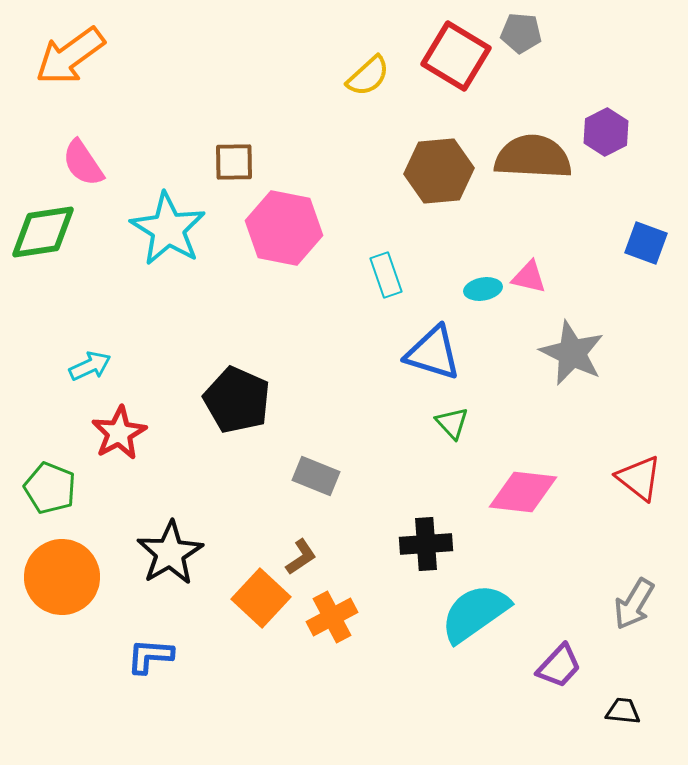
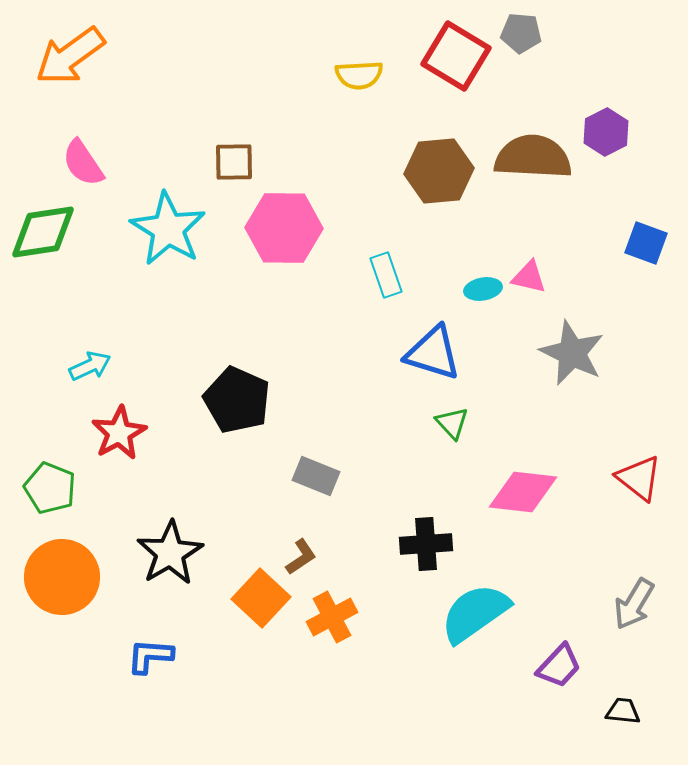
yellow semicircle: moved 9 px left, 1 px up; rotated 39 degrees clockwise
pink hexagon: rotated 10 degrees counterclockwise
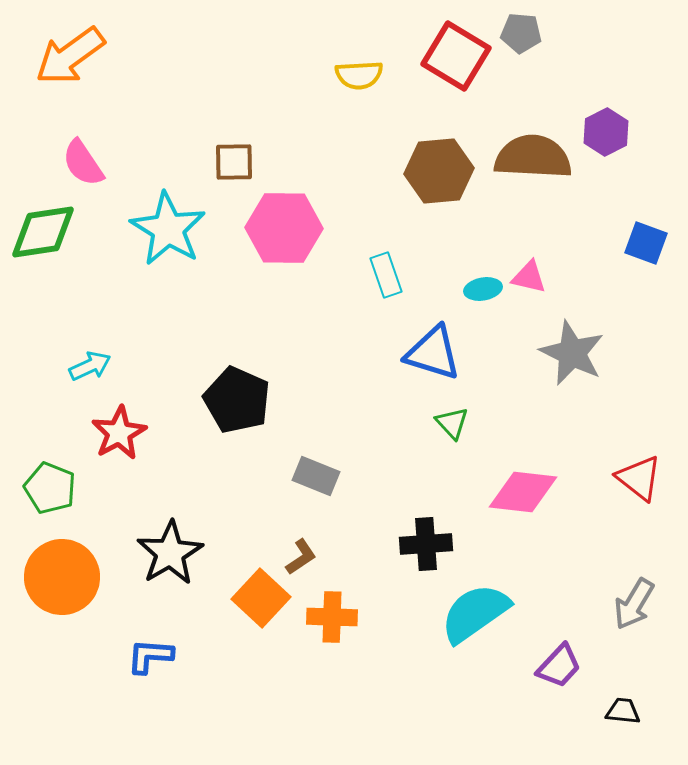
orange cross: rotated 30 degrees clockwise
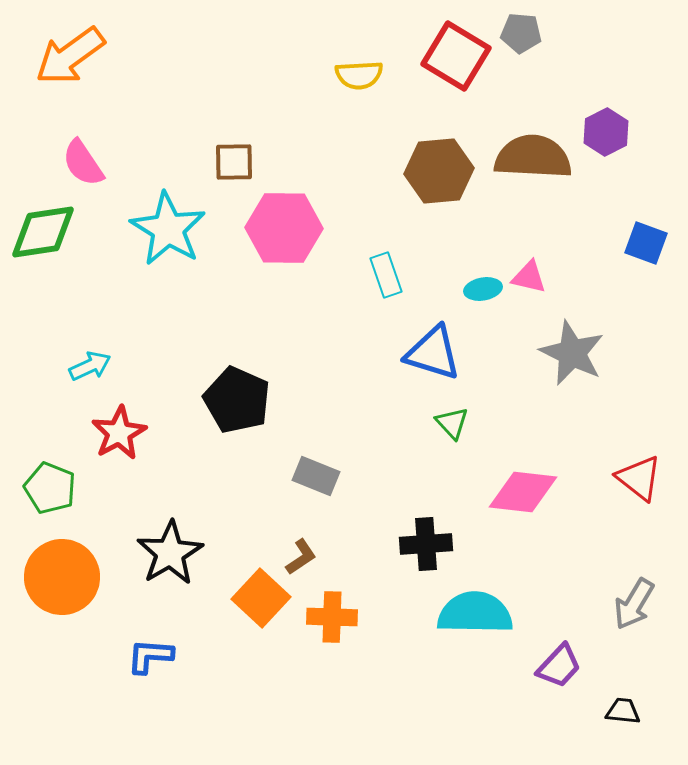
cyan semicircle: rotated 36 degrees clockwise
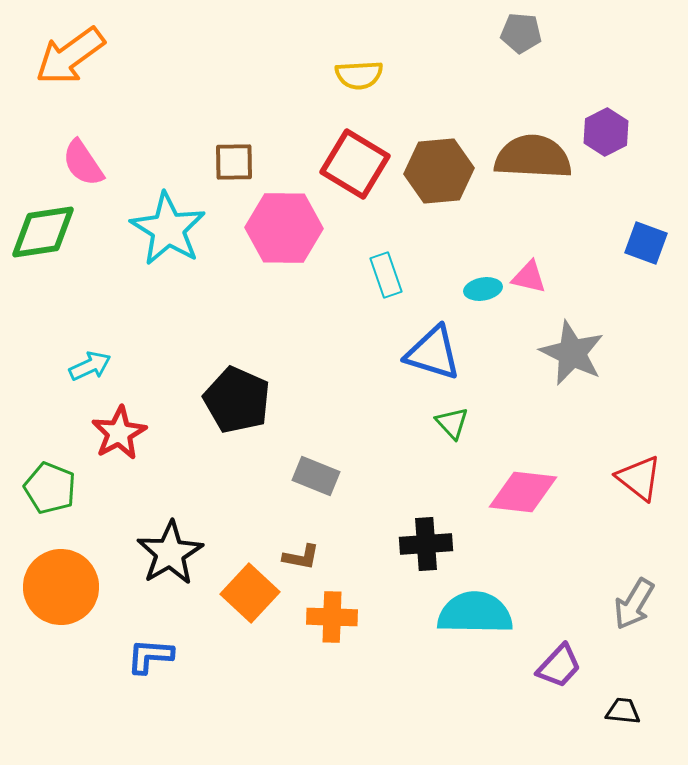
red square: moved 101 px left, 108 px down
brown L-shape: rotated 45 degrees clockwise
orange circle: moved 1 px left, 10 px down
orange square: moved 11 px left, 5 px up
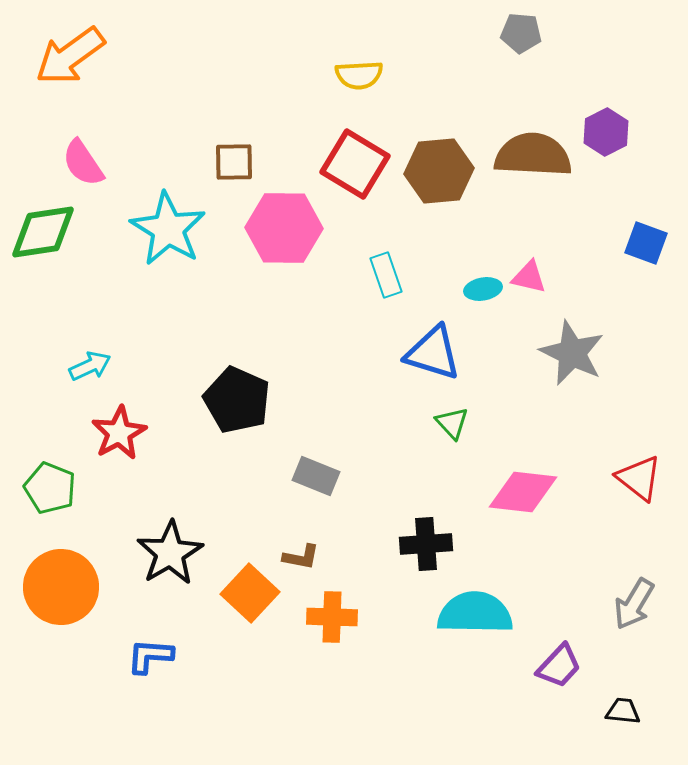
brown semicircle: moved 2 px up
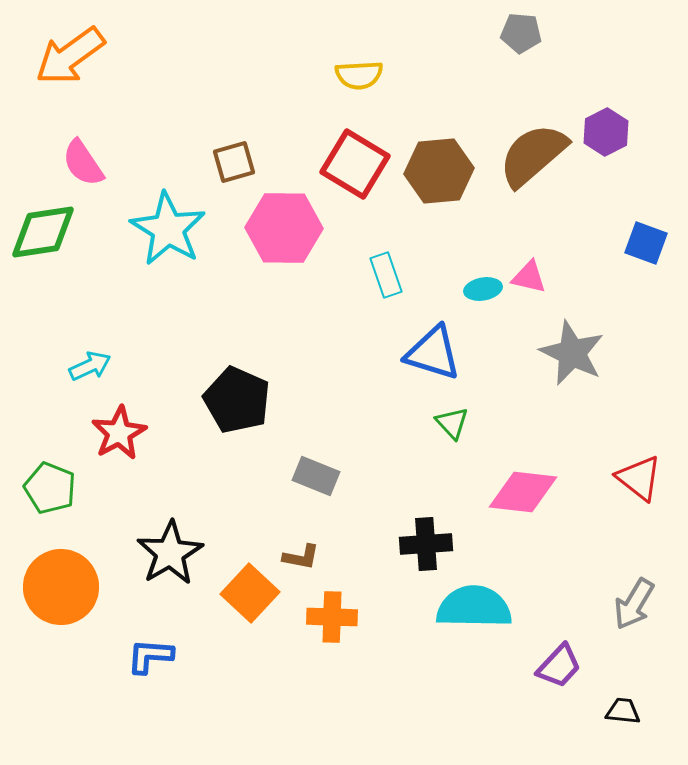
brown semicircle: rotated 44 degrees counterclockwise
brown square: rotated 15 degrees counterclockwise
cyan semicircle: moved 1 px left, 6 px up
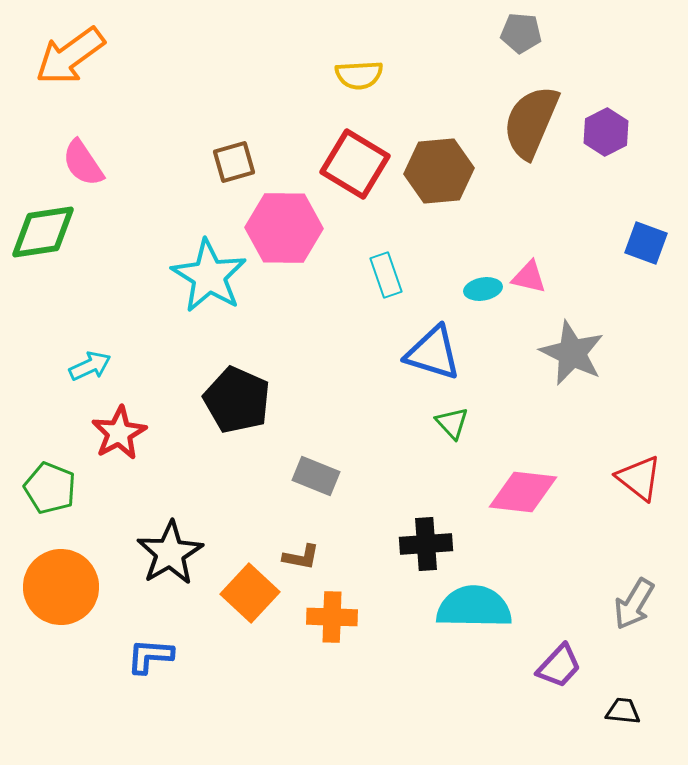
brown semicircle: moved 2 px left, 33 px up; rotated 26 degrees counterclockwise
cyan star: moved 41 px right, 47 px down
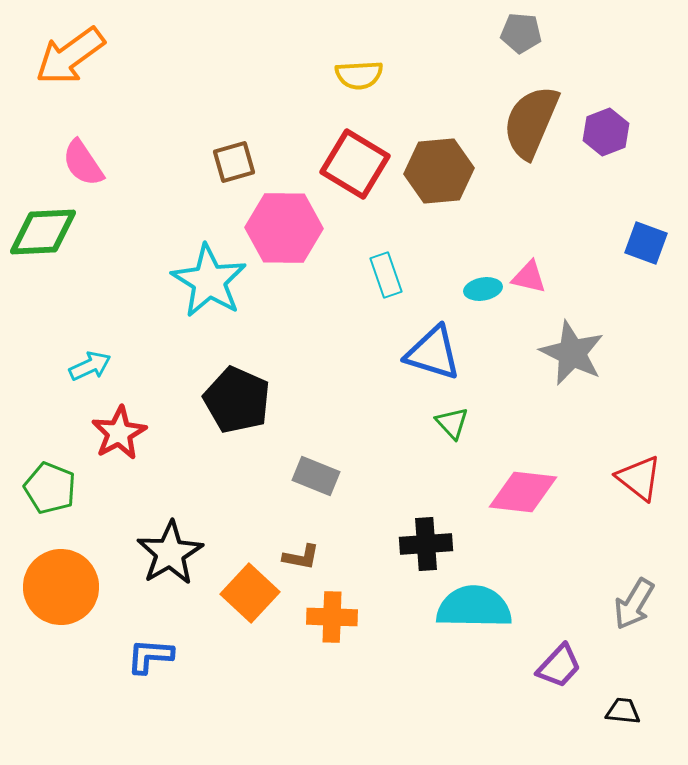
purple hexagon: rotated 6 degrees clockwise
green diamond: rotated 6 degrees clockwise
cyan star: moved 5 px down
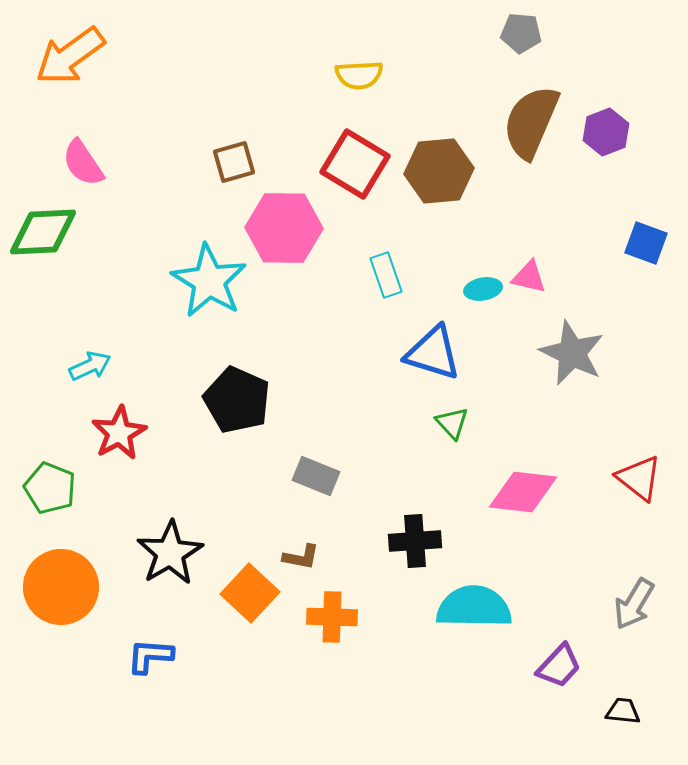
black cross: moved 11 px left, 3 px up
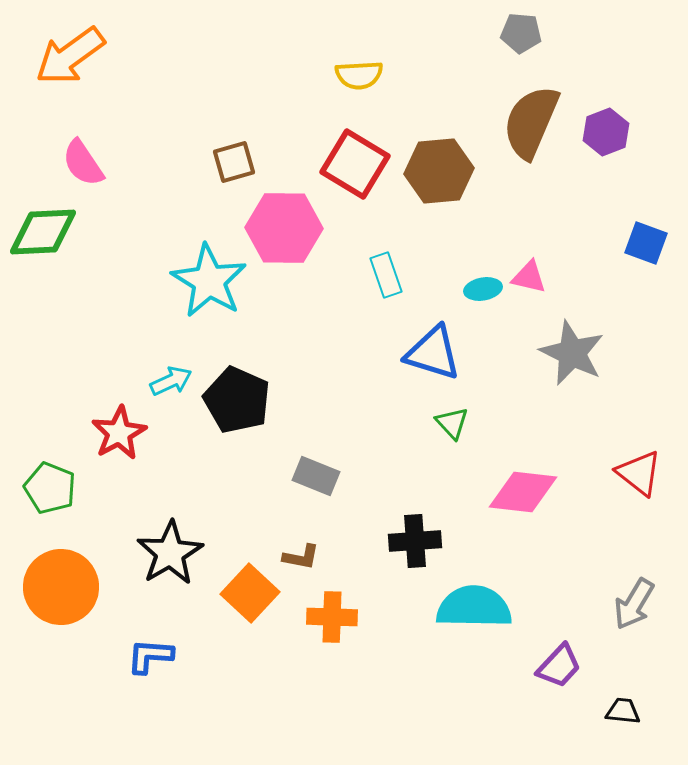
cyan arrow: moved 81 px right, 15 px down
red triangle: moved 5 px up
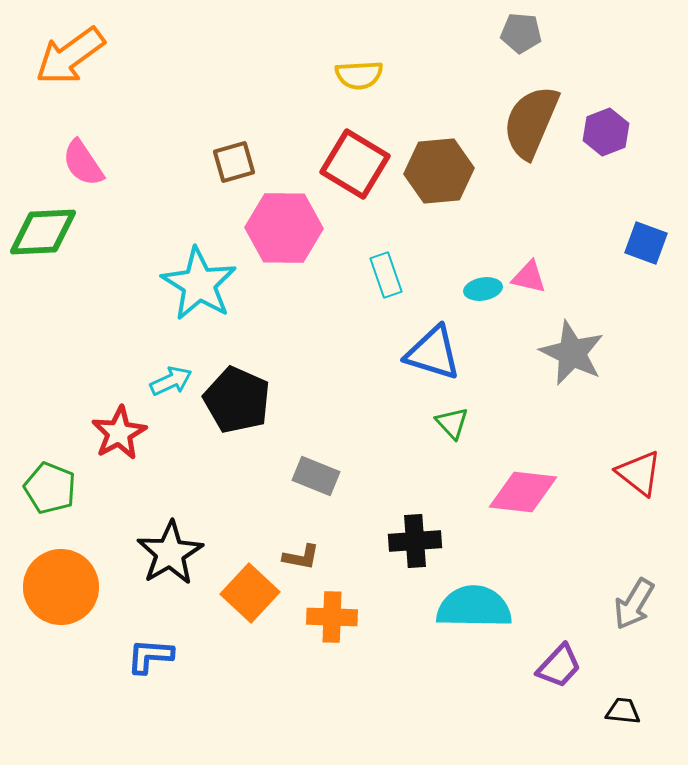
cyan star: moved 10 px left, 3 px down
